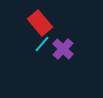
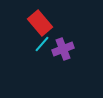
purple cross: rotated 25 degrees clockwise
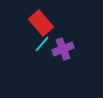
red rectangle: moved 1 px right
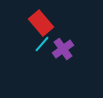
purple cross: rotated 15 degrees counterclockwise
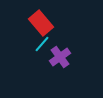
purple cross: moved 3 px left, 8 px down
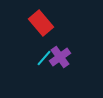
cyan line: moved 2 px right, 14 px down
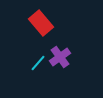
cyan line: moved 6 px left, 5 px down
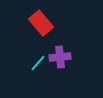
purple cross: rotated 30 degrees clockwise
